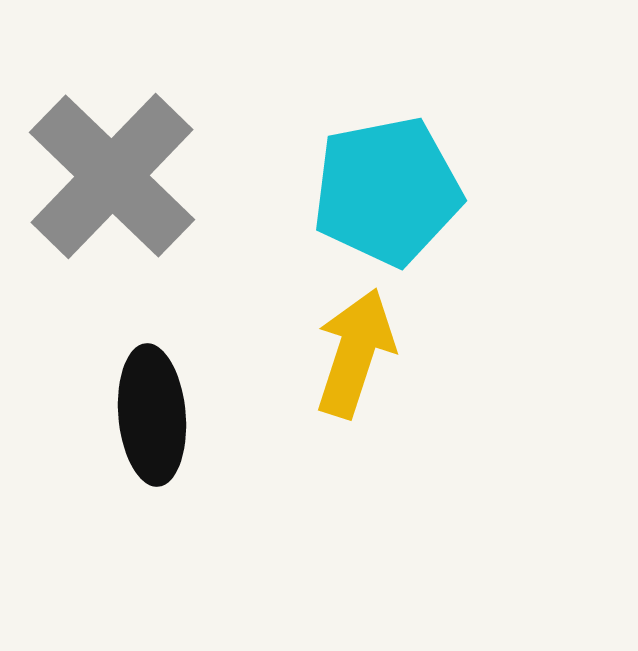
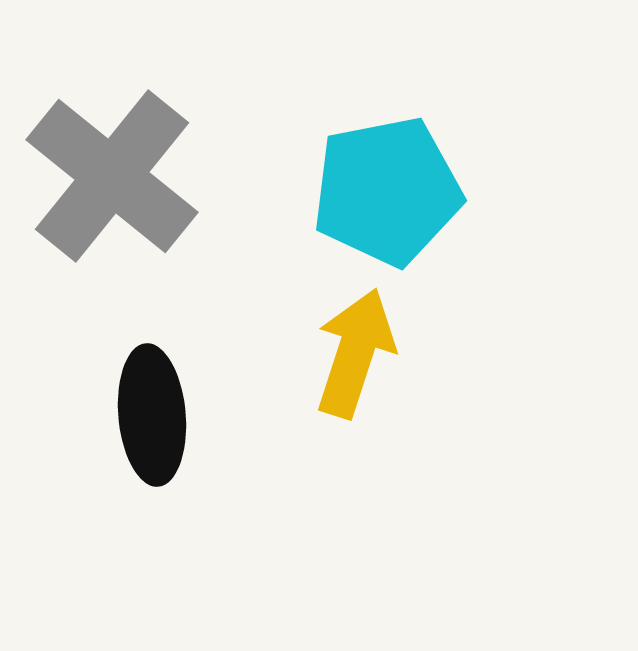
gray cross: rotated 5 degrees counterclockwise
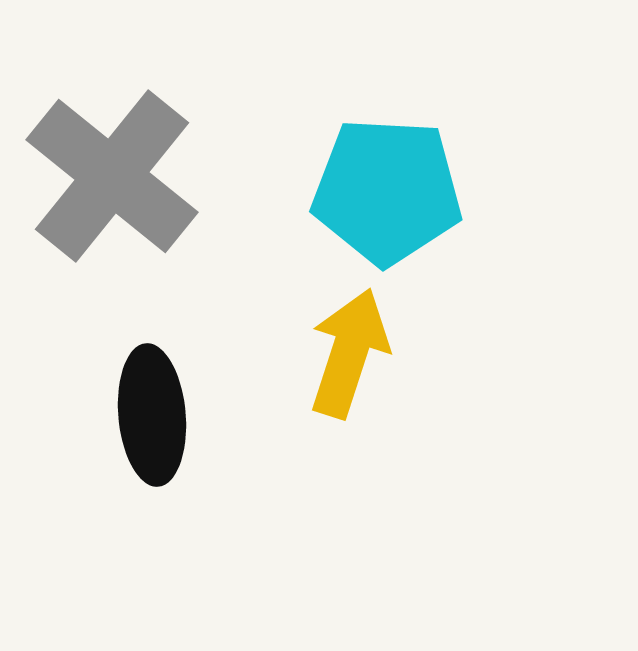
cyan pentagon: rotated 14 degrees clockwise
yellow arrow: moved 6 px left
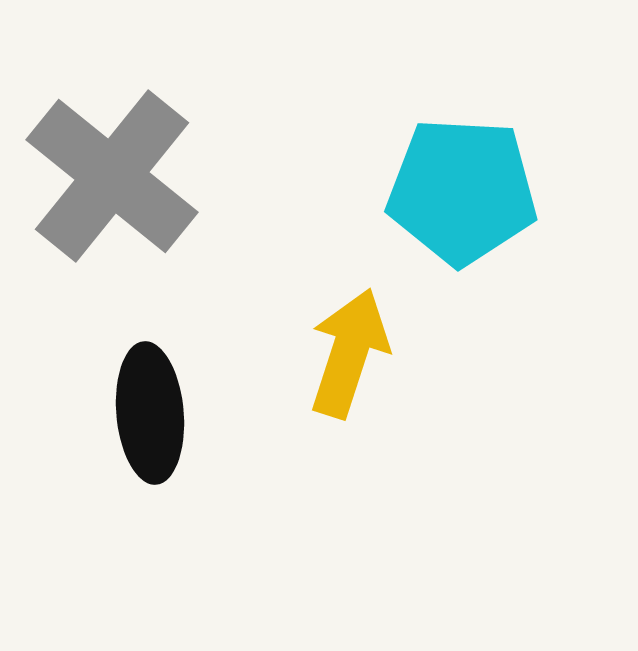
cyan pentagon: moved 75 px right
black ellipse: moved 2 px left, 2 px up
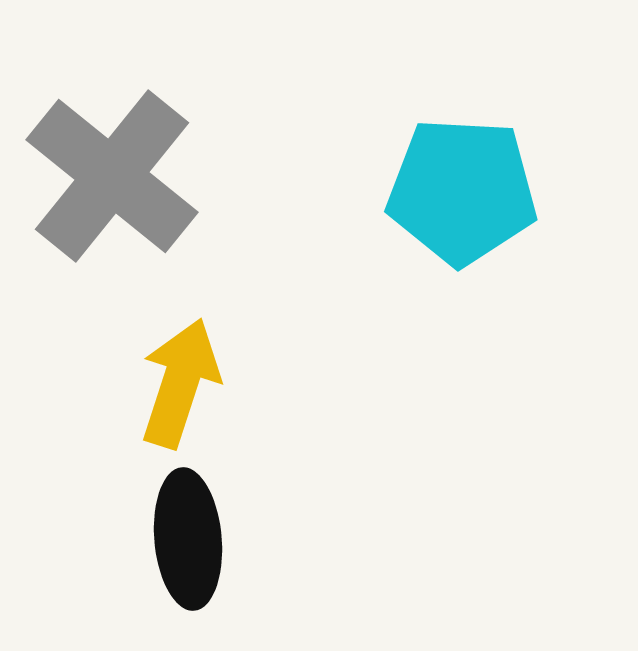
yellow arrow: moved 169 px left, 30 px down
black ellipse: moved 38 px right, 126 px down
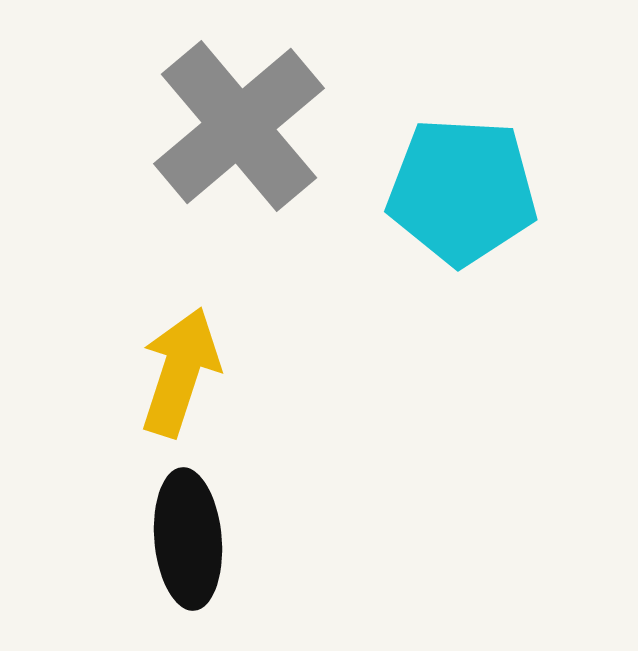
gray cross: moved 127 px right, 50 px up; rotated 11 degrees clockwise
yellow arrow: moved 11 px up
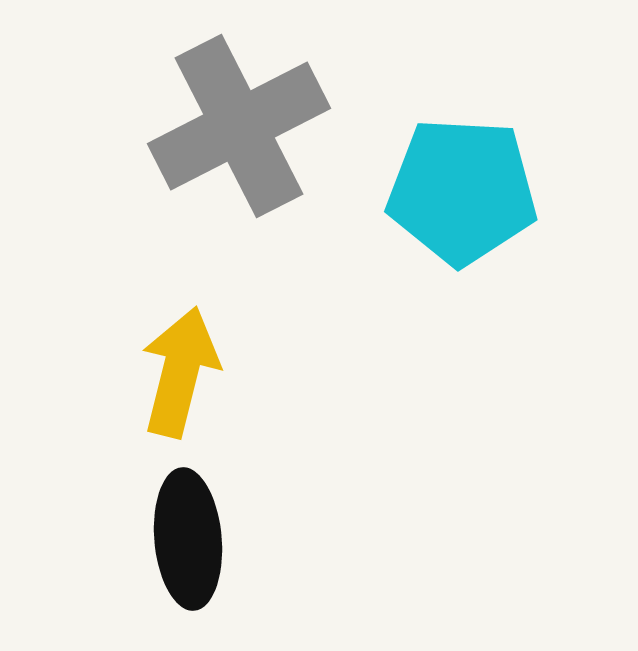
gray cross: rotated 13 degrees clockwise
yellow arrow: rotated 4 degrees counterclockwise
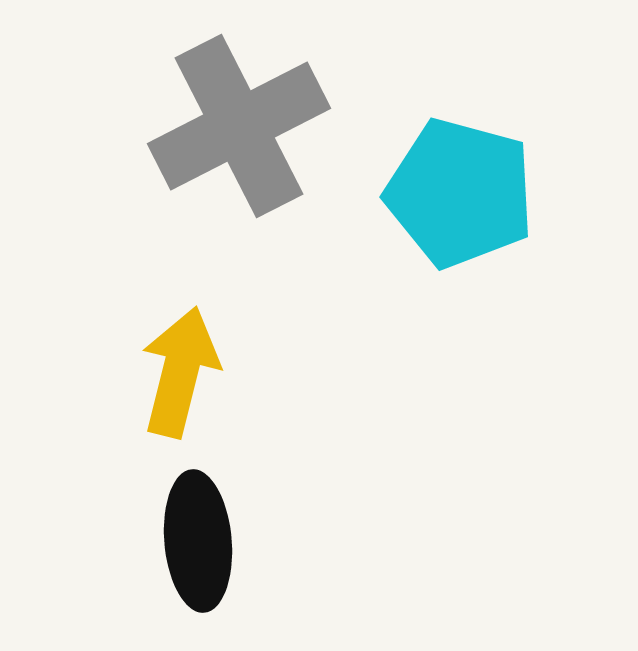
cyan pentagon: moved 2 px left, 2 px down; rotated 12 degrees clockwise
black ellipse: moved 10 px right, 2 px down
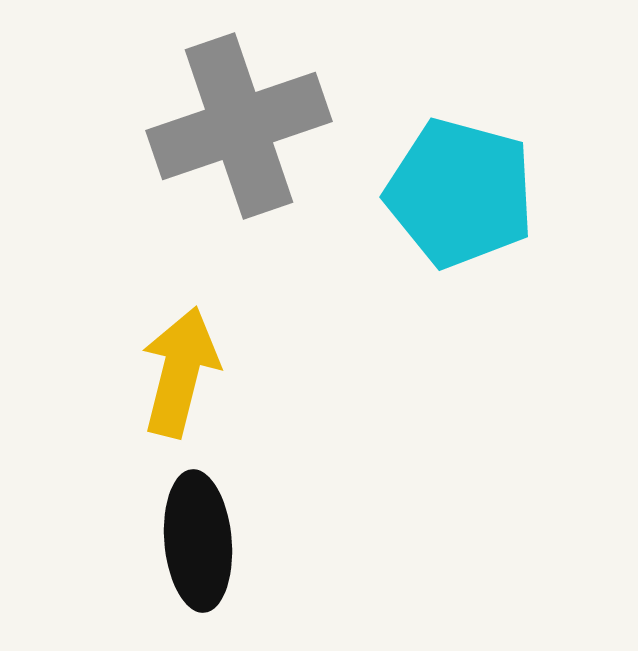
gray cross: rotated 8 degrees clockwise
